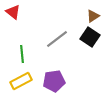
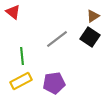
green line: moved 2 px down
purple pentagon: moved 2 px down
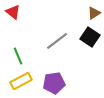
brown triangle: moved 1 px right, 3 px up
gray line: moved 2 px down
green line: moved 4 px left; rotated 18 degrees counterclockwise
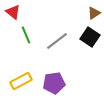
green line: moved 8 px right, 21 px up
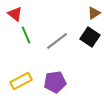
red triangle: moved 2 px right, 2 px down
purple pentagon: moved 1 px right, 1 px up
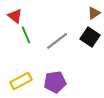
red triangle: moved 2 px down
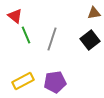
brown triangle: rotated 24 degrees clockwise
black square: moved 3 px down; rotated 18 degrees clockwise
gray line: moved 5 px left, 2 px up; rotated 35 degrees counterclockwise
yellow rectangle: moved 2 px right
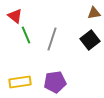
yellow rectangle: moved 3 px left, 1 px down; rotated 20 degrees clockwise
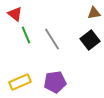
red triangle: moved 2 px up
gray line: rotated 50 degrees counterclockwise
yellow rectangle: rotated 15 degrees counterclockwise
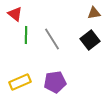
green line: rotated 24 degrees clockwise
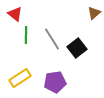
brown triangle: rotated 32 degrees counterclockwise
black square: moved 13 px left, 8 px down
yellow rectangle: moved 4 px up; rotated 10 degrees counterclockwise
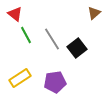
green line: rotated 30 degrees counterclockwise
